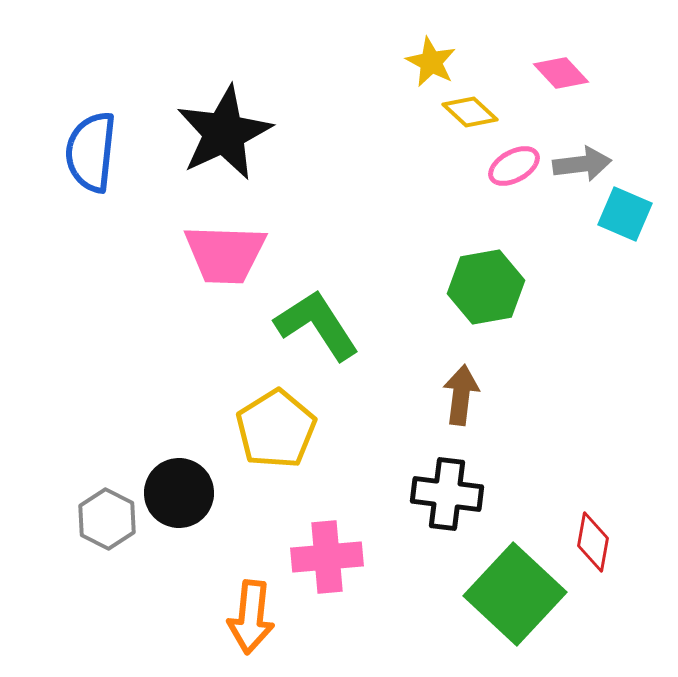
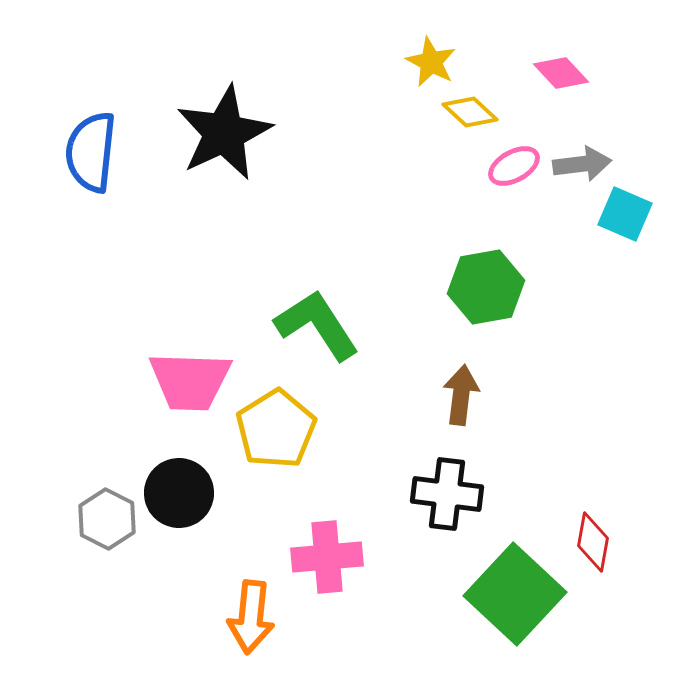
pink trapezoid: moved 35 px left, 127 px down
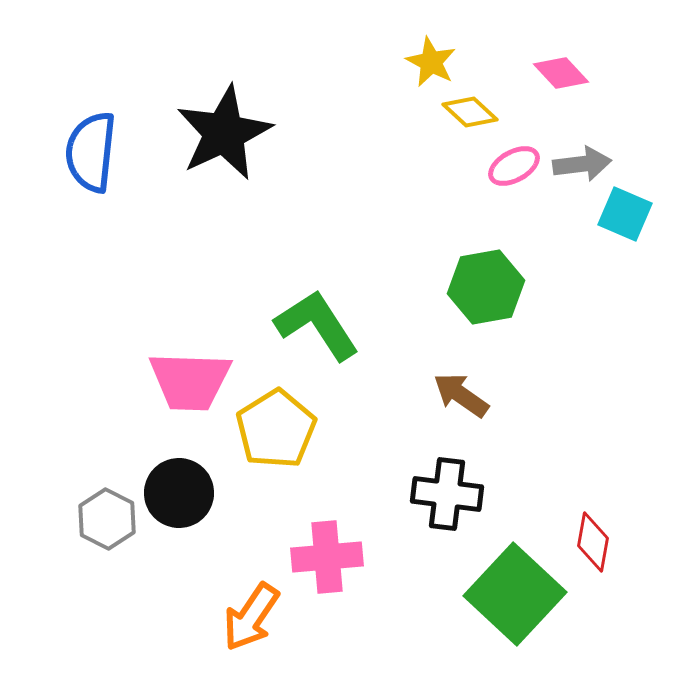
brown arrow: rotated 62 degrees counterclockwise
orange arrow: rotated 28 degrees clockwise
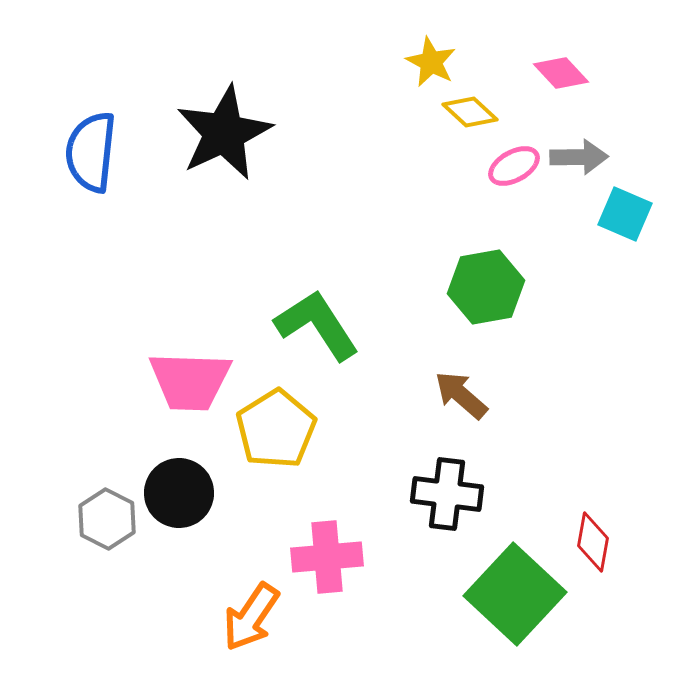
gray arrow: moved 3 px left, 7 px up; rotated 6 degrees clockwise
brown arrow: rotated 6 degrees clockwise
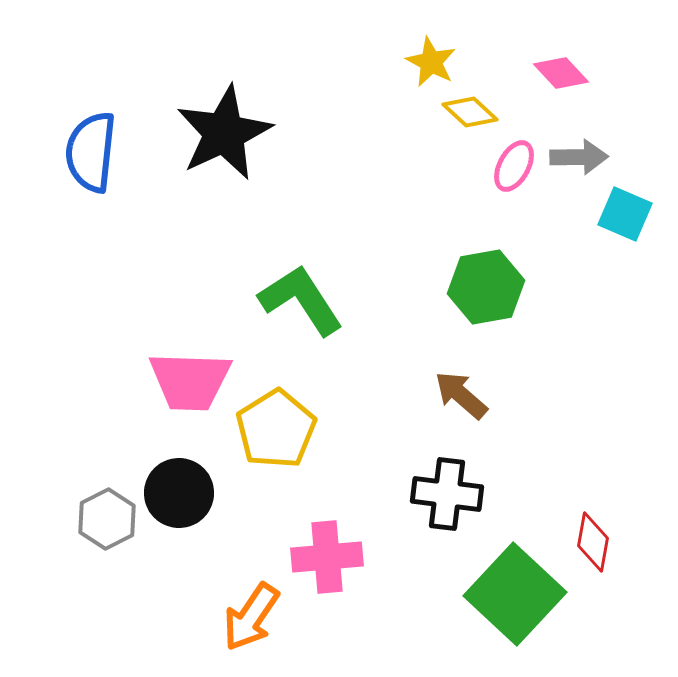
pink ellipse: rotated 33 degrees counterclockwise
green L-shape: moved 16 px left, 25 px up
gray hexagon: rotated 6 degrees clockwise
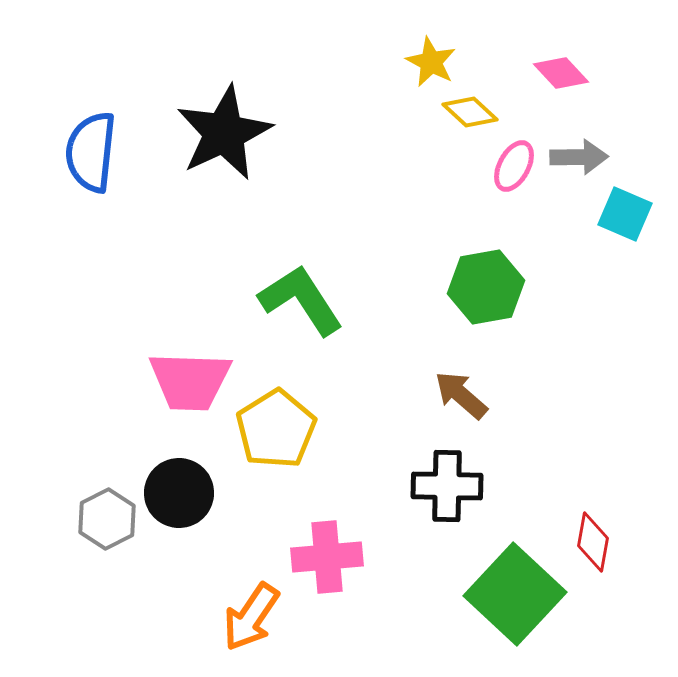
black cross: moved 8 px up; rotated 6 degrees counterclockwise
